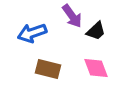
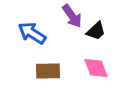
blue arrow: rotated 52 degrees clockwise
brown rectangle: moved 2 px down; rotated 15 degrees counterclockwise
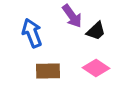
blue arrow: rotated 36 degrees clockwise
pink diamond: rotated 36 degrees counterclockwise
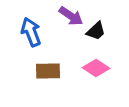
purple arrow: moved 1 px left; rotated 20 degrees counterclockwise
blue arrow: moved 1 px left, 1 px up
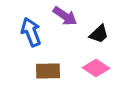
purple arrow: moved 6 px left
black trapezoid: moved 3 px right, 3 px down
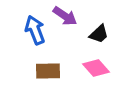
blue arrow: moved 4 px right, 2 px up
pink diamond: rotated 16 degrees clockwise
